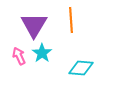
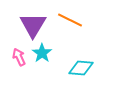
orange line: moved 1 px left; rotated 60 degrees counterclockwise
purple triangle: moved 1 px left
pink arrow: moved 1 px down
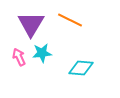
purple triangle: moved 2 px left, 1 px up
cyan star: rotated 30 degrees clockwise
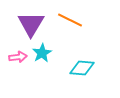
cyan star: rotated 24 degrees counterclockwise
pink arrow: moved 1 px left; rotated 108 degrees clockwise
cyan diamond: moved 1 px right
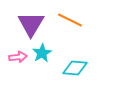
cyan diamond: moved 7 px left
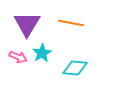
orange line: moved 1 px right, 3 px down; rotated 15 degrees counterclockwise
purple triangle: moved 4 px left
pink arrow: rotated 30 degrees clockwise
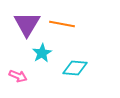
orange line: moved 9 px left, 1 px down
pink arrow: moved 19 px down
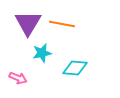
purple triangle: moved 1 px right, 1 px up
cyan star: rotated 18 degrees clockwise
pink arrow: moved 2 px down
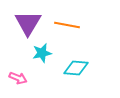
orange line: moved 5 px right, 1 px down
cyan diamond: moved 1 px right
